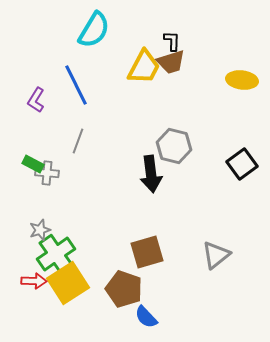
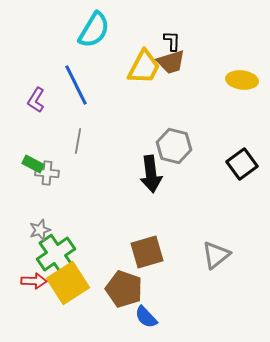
gray line: rotated 10 degrees counterclockwise
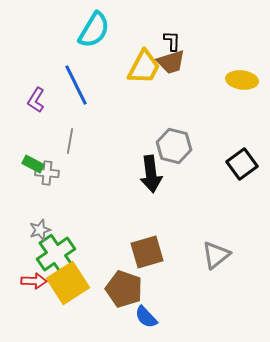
gray line: moved 8 px left
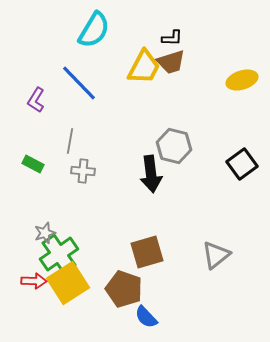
black L-shape: moved 3 px up; rotated 90 degrees clockwise
yellow ellipse: rotated 24 degrees counterclockwise
blue line: moved 3 px right, 2 px up; rotated 18 degrees counterclockwise
gray cross: moved 36 px right, 2 px up
gray star: moved 5 px right, 3 px down
green cross: moved 3 px right
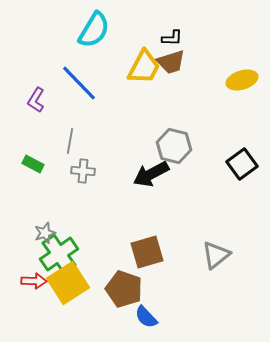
black arrow: rotated 69 degrees clockwise
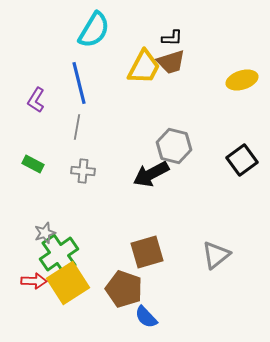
blue line: rotated 30 degrees clockwise
gray line: moved 7 px right, 14 px up
black square: moved 4 px up
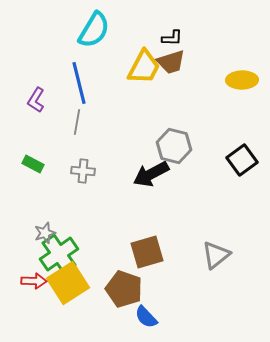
yellow ellipse: rotated 16 degrees clockwise
gray line: moved 5 px up
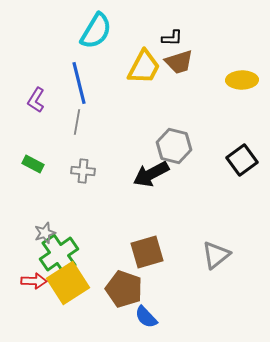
cyan semicircle: moved 2 px right, 1 px down
brown trapezoid: moved 8 px right
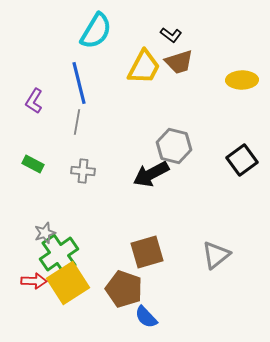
black L-shape: moved 1 px left, 3 px up; rotated 35 degrees clockwise
purple L-shape: moved 2 px left, 1 px down
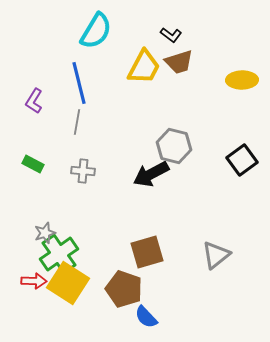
yellow square: rotated 24 degrees counterclockwise
